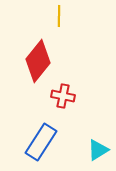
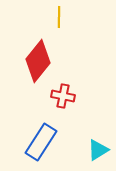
yellow line: moved 1 px down
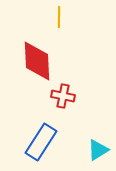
red diamond: moved 1 px left; rotated 42 degrees counterclockwise
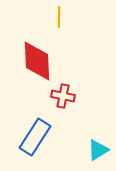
blue rectangle: moved 6 px left, 5 px up
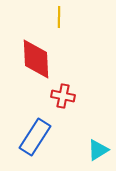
red diamond: moved 1 px left, 2 px up
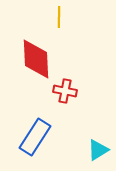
red cross: moved 2 px right, 5 px up
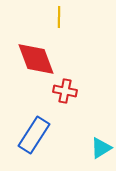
red diamond: rotated 18 degrees counterclockwise
blue rectangle: moved 1 px left, 2 px up
cyan triangle: moved 3 px right, 2 px up
